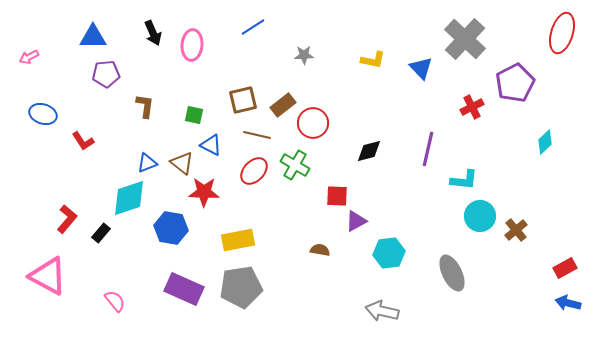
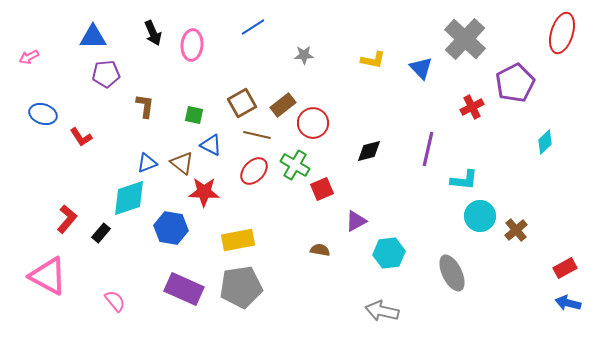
brown square at (243, 100): moved 1 px left, 3 px down; rotated 16 degrees counterclockwise
red L-shape at (83, 141): moved 2 px left, 4 px up
red square at (337, 196): moved 15 px left, 7 px up; rotated 25 degrees counterclockwise
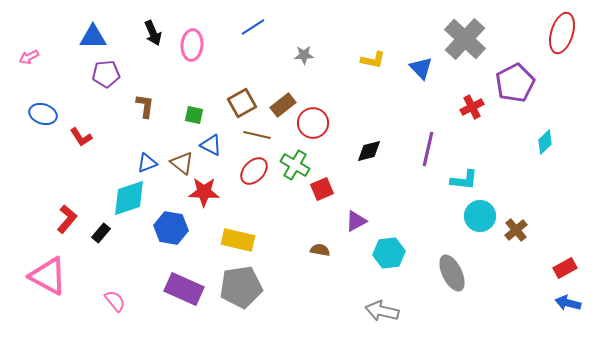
yellow rectangle at (238, 240): rotated 24 degrees clockwise
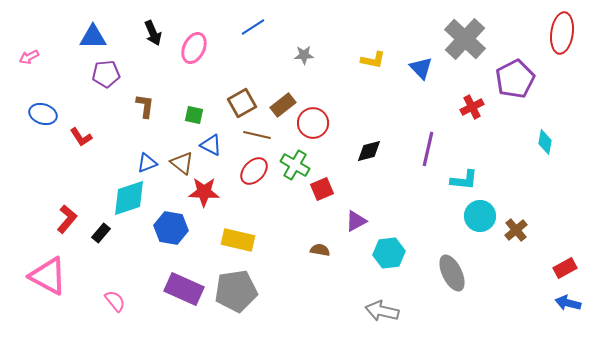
red ellipse at (562, 33): rotated 9 degrees counterclockwise
pink ellipse at (192, 45): moved 2 px right, 3 px down; rotated 20 degrees clockwise
purple pentagon at (515, 83): moved 4 px up
cyan diamond at (545, 142): rotated 35 degrees counterclockwise
gray pentagon at (241, 287): moved 5 px left, 4 px down
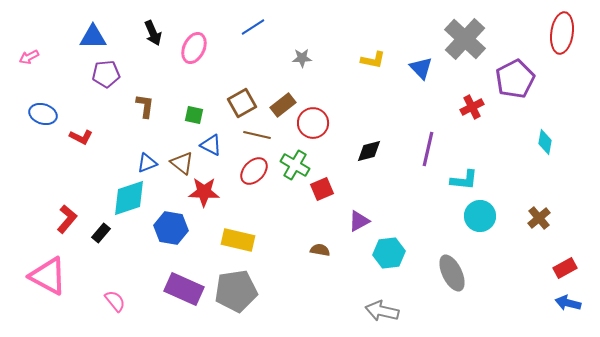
gray star at (304, 55): moved 2 px left, 3 px down
red L-shape at (81, 137): rotated 30 degrees counterclockwise
purple triangle at (356, 221): moved 3 px right
brown cross at (516, 230): moved 23 px right, 12 px up
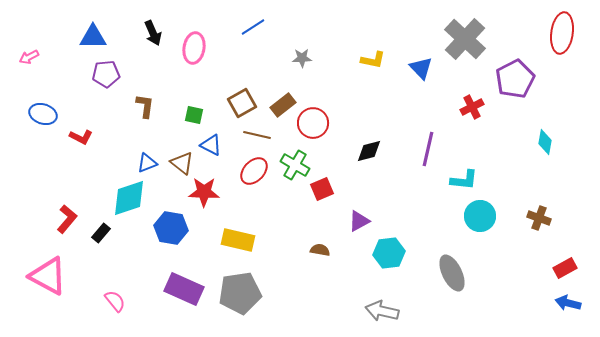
pink ellipse at (194, 48): rotated 16 degrees counterclockwise
brown cross at (539, 218): rotated 30 degrees counterclockwise
gray pentagon at (236, 291): moved 4 px right, 2 px down
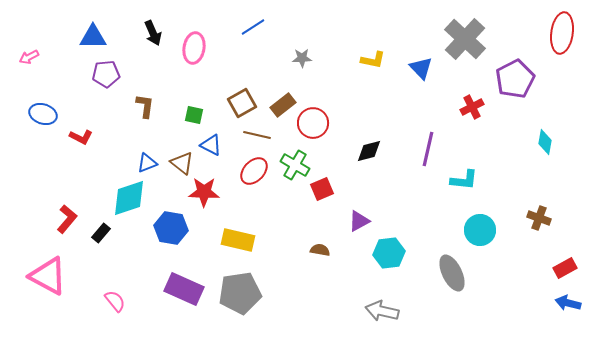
cyan circle at (480, 216): moved 14 px down
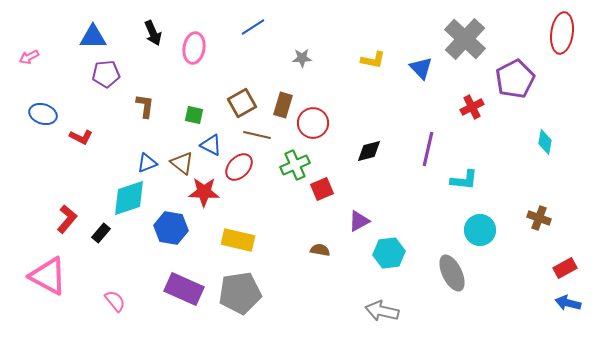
brown rectangle at (283, 105): rotated 35 degrees counterclockwise
green cross at (295, 165): rotated 36 degrees clockwise
red ellipse at (254, 171): moved 15 px left, 4 px up
